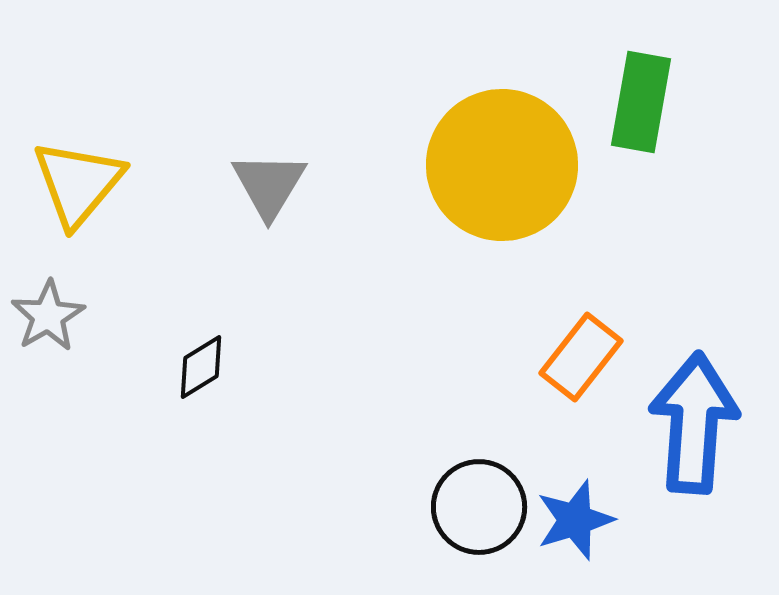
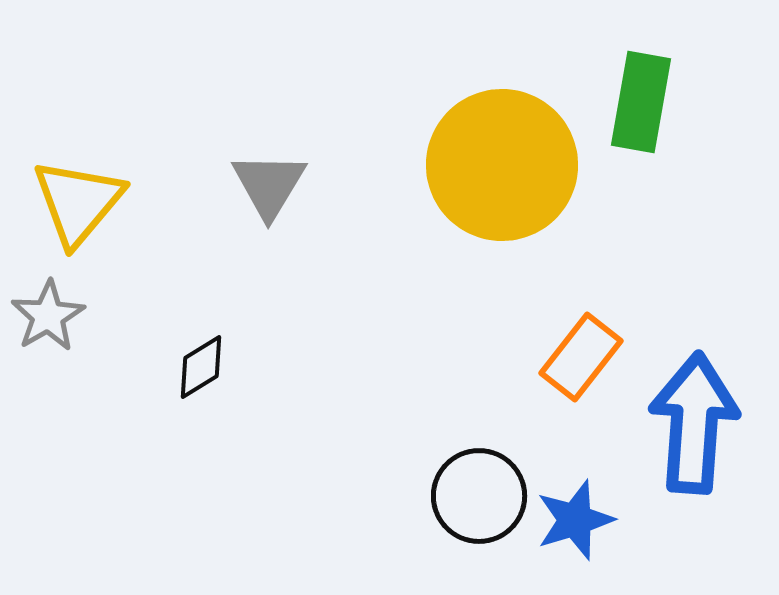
yellow triangle: moved 19 px down
black circle: moved 11 px up
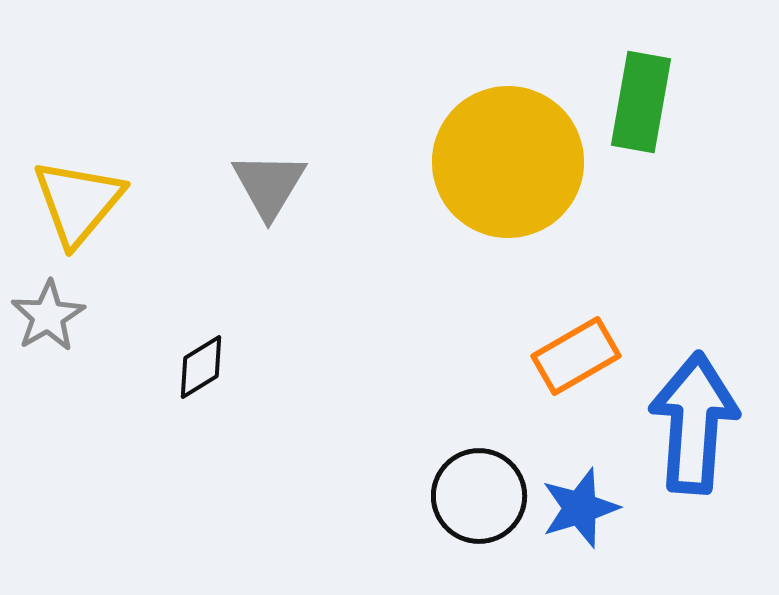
yellow circle: moved 6 px right, 3 px up
orange rectangle: moved 5 px left, 1 px up; rotated 22 degrees clockwise
blue star: moved 5 px right, 12 px up
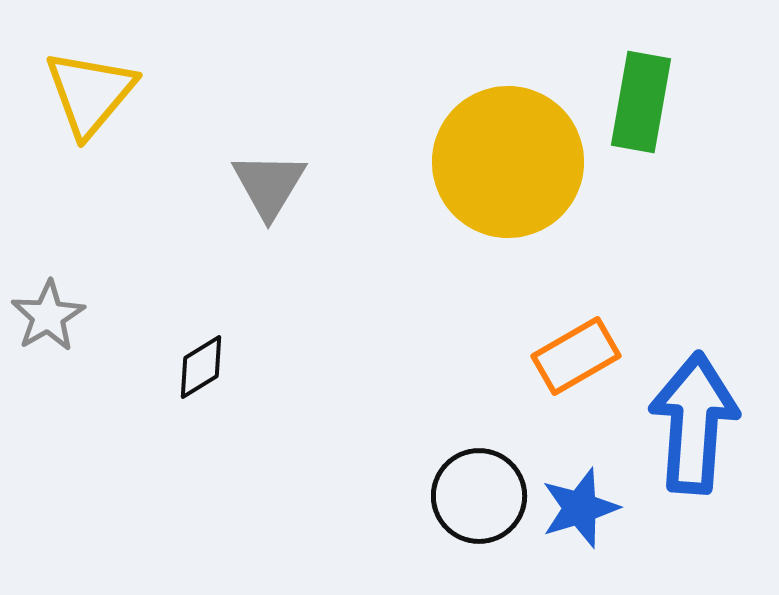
yellow triangle: moved 12 px right, 109 px up
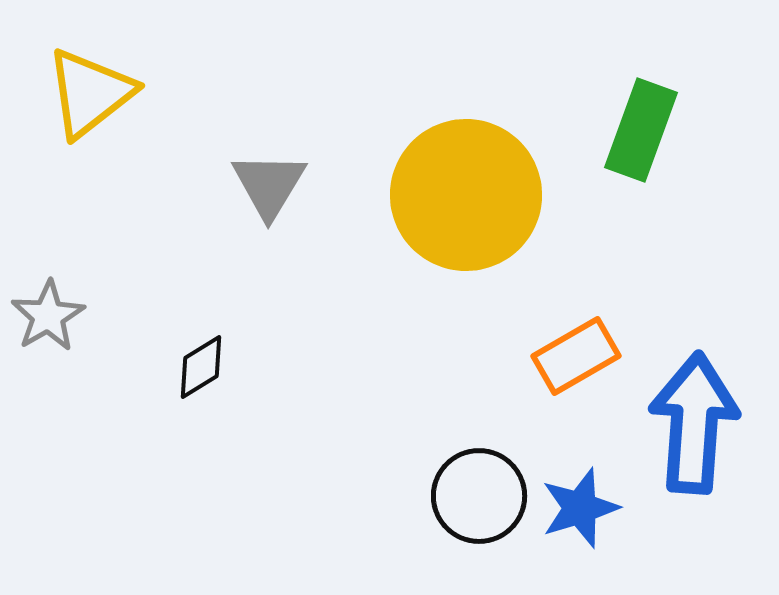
yellow triangle: rotated 12 degrees clockwise
green rectangle: moved 28 px down; rotated 10 degrees clockwise
yellow circle: moved 42 px left, 33 px down
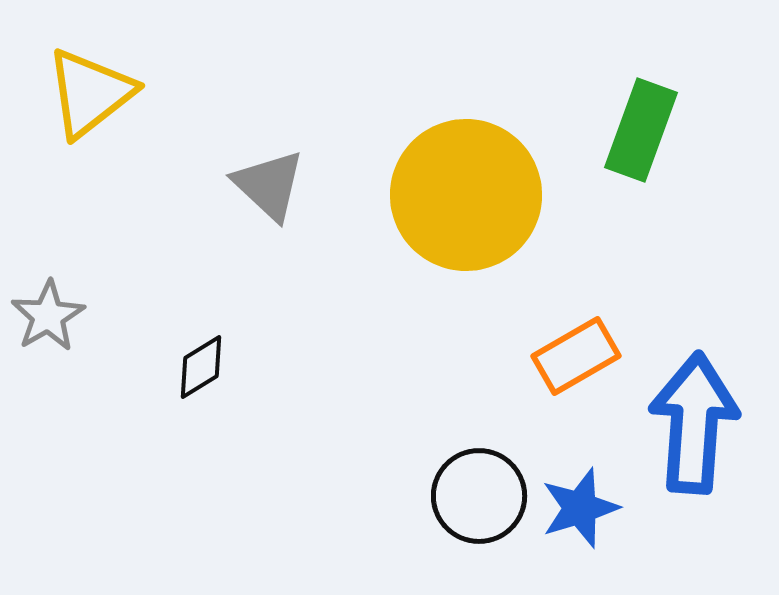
gray triangle: rotated 18 degrees counterclockwise
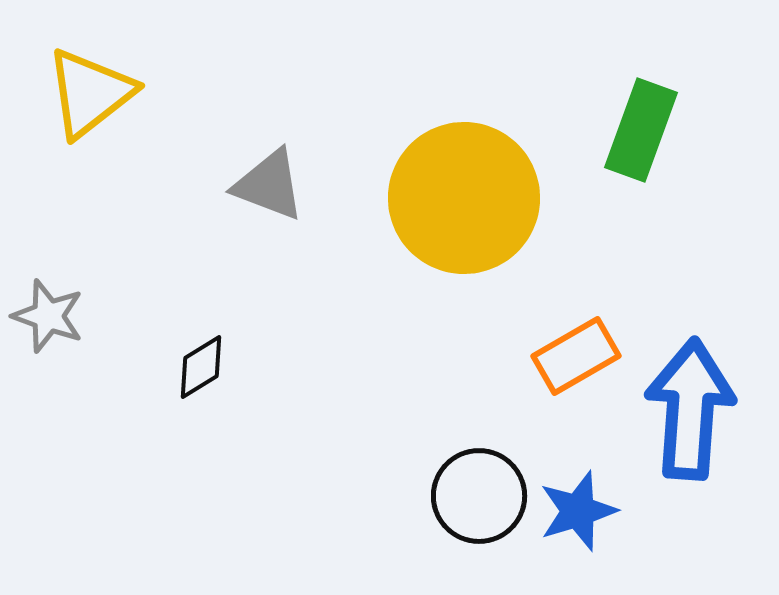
gray triangle: rotated 22 degrees counterclockwise
yellow circle: moved 2 px left, 3 px down
gray star: rotated 22 degrees counterclockwise
blue arrow: moved 4 px left, 14 px up
blue star: moved 2 px left, 3 px down
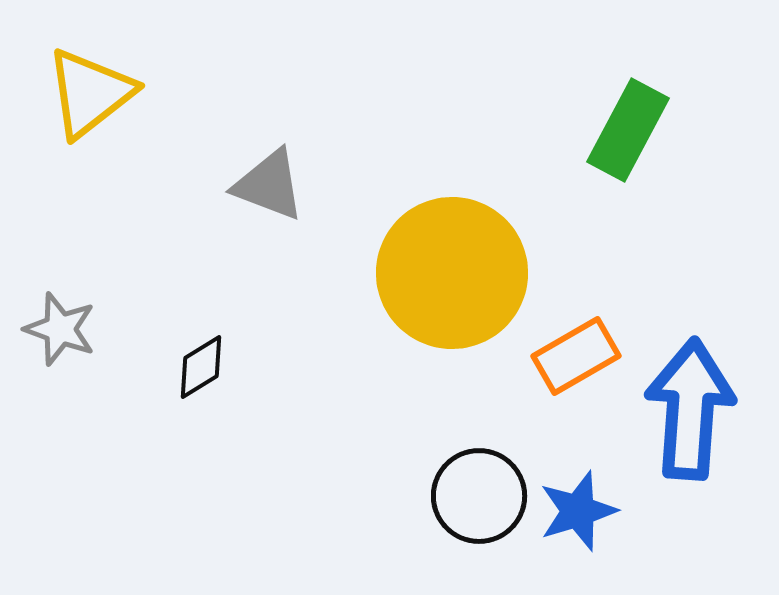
green rectangle: moved 13 px left; rotated 8 degrees clockwise
yellow circle: moved 12 px left, 75 px down
gray star: moved 12 px right, 13 px down
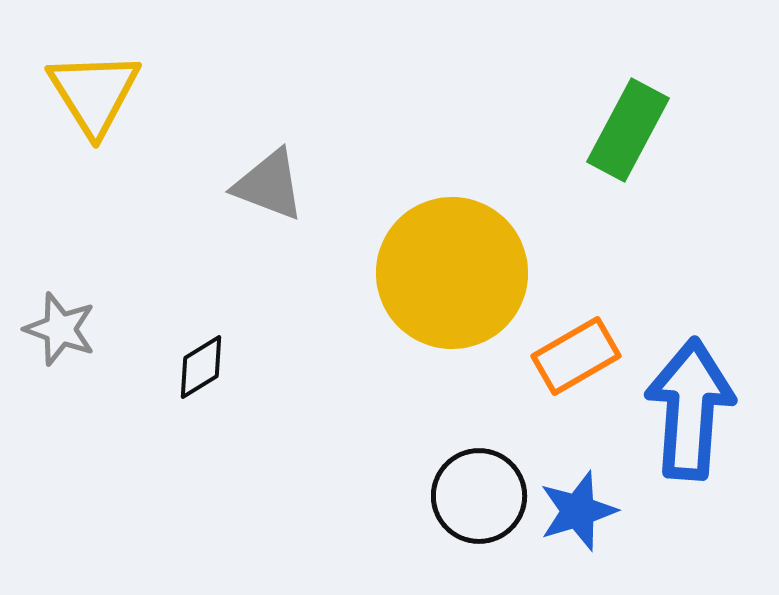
yellow triangle: moved 4 px right; rotated 24 degrees counterclockwise
